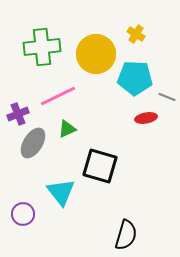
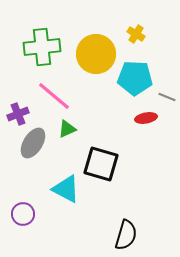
pink line: moved 4 px left; rotated 66 degrees clockwise
black square: moved 1 px right, 2 px up
cyan triangle: moved 5 px right, 3 px up; rotated 24 degrees counterclockwise
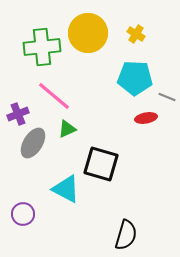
yellow circle: moved 8 px left, 21 px up
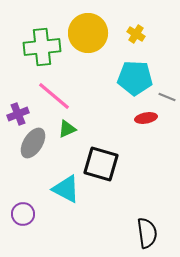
black semicircle: moved 21 px right, 2 px up; rotated 24 degrees counterclockwise
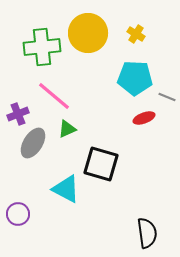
red ellipse: moved 2 px left; rotated 10 degrees counterclockwise
purple circle: moved 5 px left
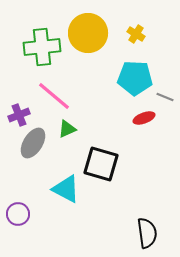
gray line: moved 2 px left
purple cross: moved 1 px right, 1 px down
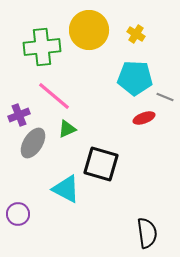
yellow circle: moved 1 px right, 3 px up
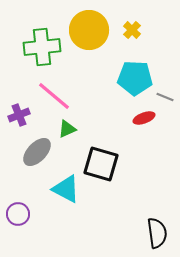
yellow cross: moved 4 px left, 4 px up; rotated 12 degrees clockwise
gray ellipse: moved 4 px right, 9 px down; rotated 12 degrees clockwise
black semicircle: moved 10 px right
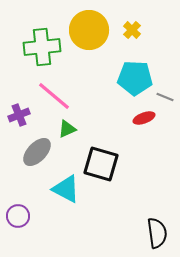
purple circle: moved 2 px down
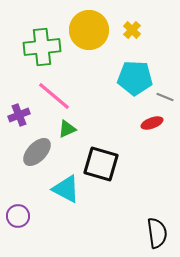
red ellipse: moved 8 px right, 5 px down
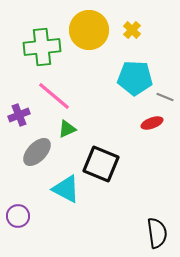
black square: rotated 6 degrees clockwise
